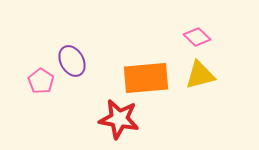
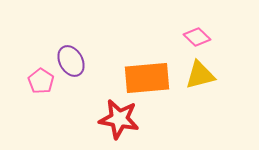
purple ellipse: moved 1 px left
orange rectangle: moved 1 px right
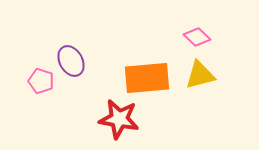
pink pentagon: rotated 15 degrees counterclockwise
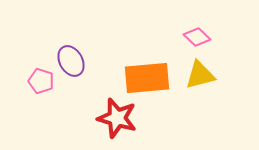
red star: moved 2 px left, 1 px up; rotated 6 degrees clockwise
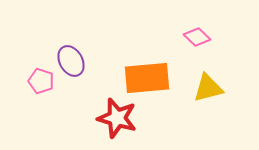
yellow triangle: moved 8 px right, 13 px down
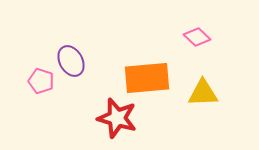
yellow triangle: moved 5 px left, 5 px down; rotated 12 degrees clockwise
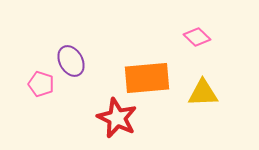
pink pentagon: moved 3 px down
red star: rotated 9 degrees clockwise
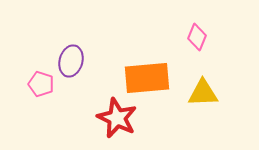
pink diamond: rotated 68 degrees clockwise
purple ellipse: rotated 44 degrees clockwise
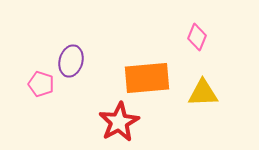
red star: moved 2 px right, 4 px down; rotated 18 degrees clockwise
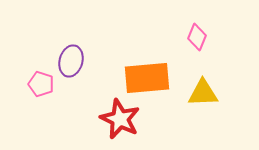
red star: moved 1 px right, 3 px up; rotated 18 degrees counterclockwise
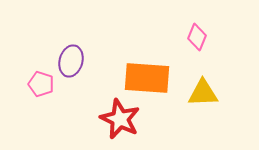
orange rectangle: rotated 9 degrees clockwise
